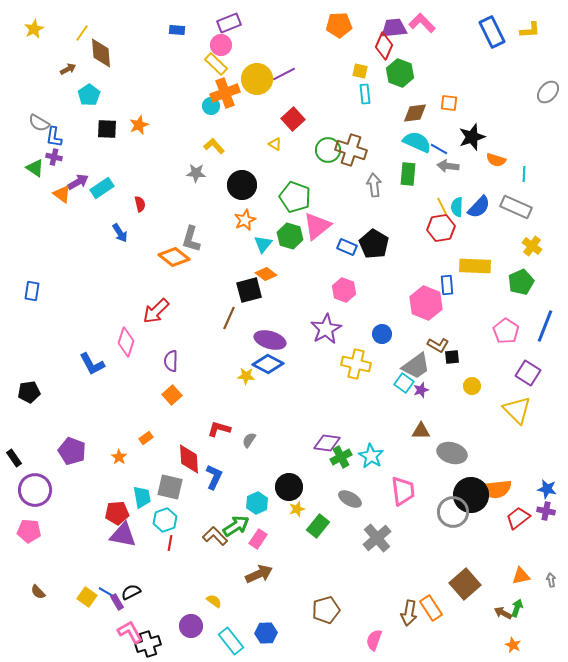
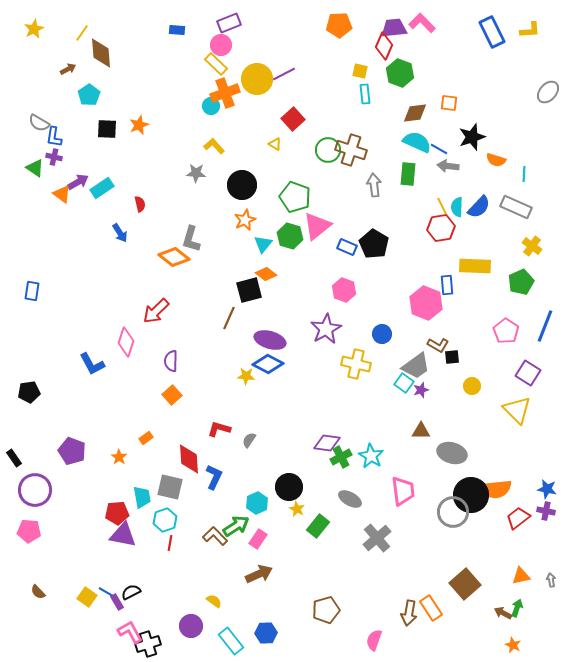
yellow star at (297, 509): rotated 28 degrees counterclockwise
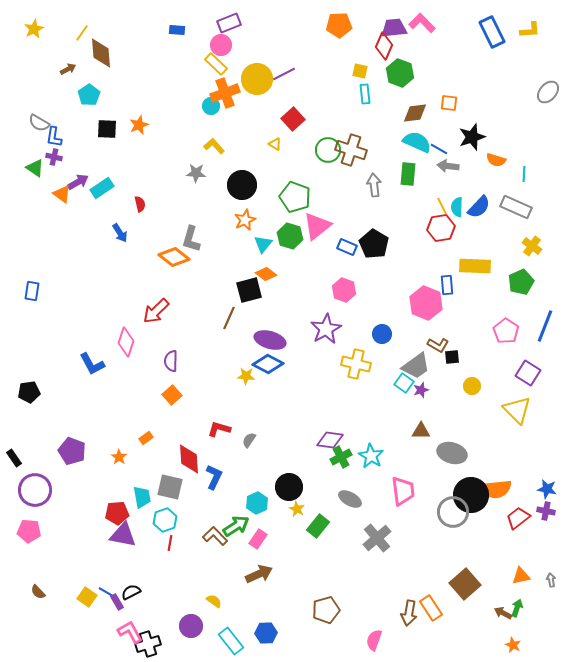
purple diamond at (327, 443): moved 3 px right, 3 px up
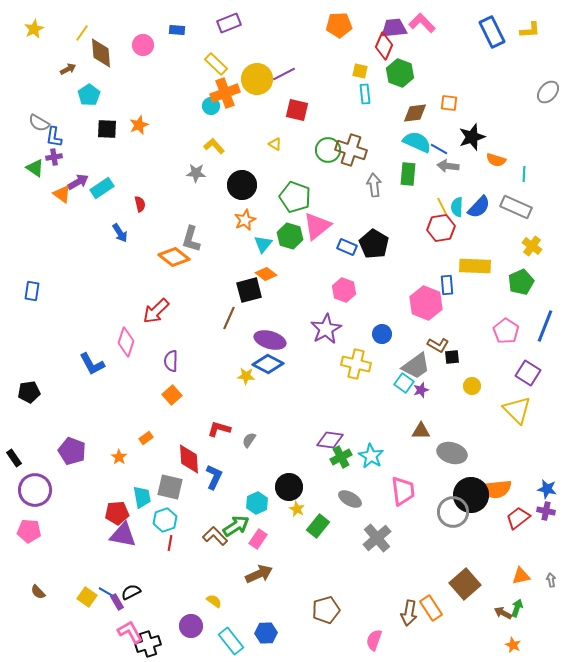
pink circle at (221, 45): moved 78 px left
red square at (293, 119): moved 4 px right, 9 px up; rotated 35 degrees counterclockwise
purple cross at (54, 157): rotated 21 degrees counterclockwise
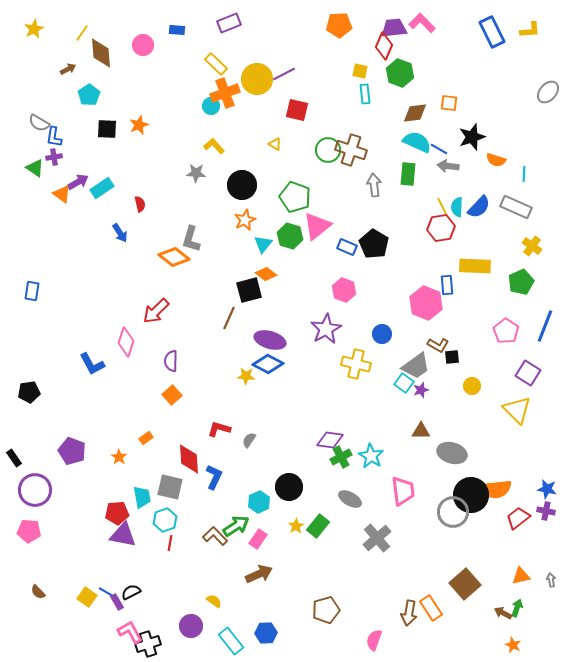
cyan hexagon at (257, 503): moved 2 px right, 1 px up
yellow star at (297, 509): moved 1 px left, 17 px down; rotated 14 degrees clockwise
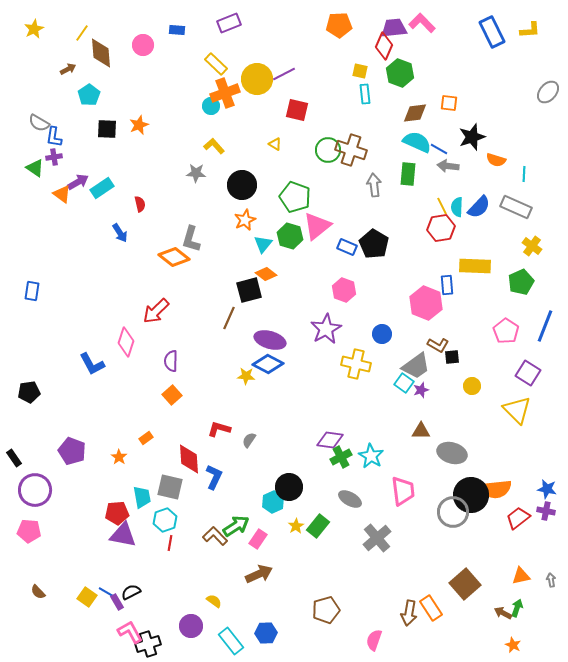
cyan hexagon at (259, 502): moved 14 px right
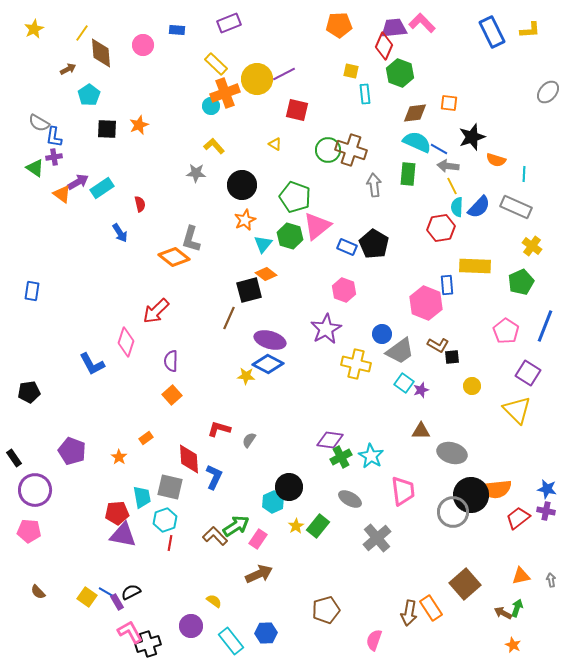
yellow square at (360, 71): moved 9 px left
yellow line at (442, 206): moved 10 px right, 20 px up
gray trapezoid at (416, 366): moved 16 px left, 15 px up
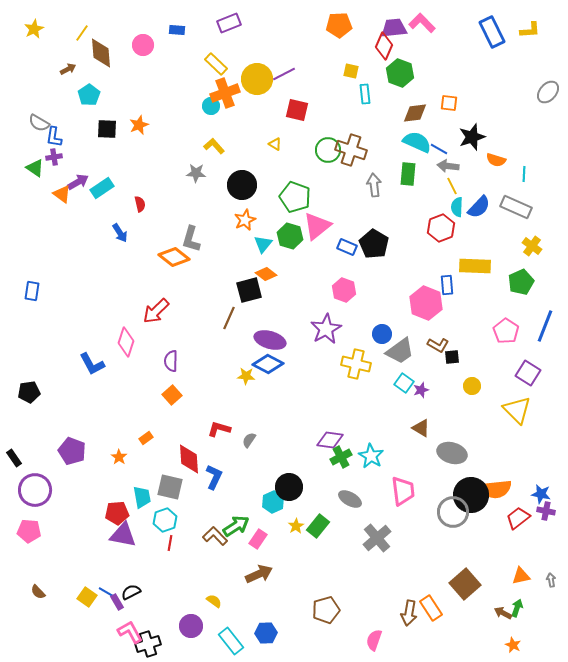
red hexagon at (441, 228): rotated 12 degrees counterclockwise
brown triangle at (421, 431): moved 3 px up; rotated 30 degrees clockwise
blue star at (547, 489): moved 6 px left, 5 px down
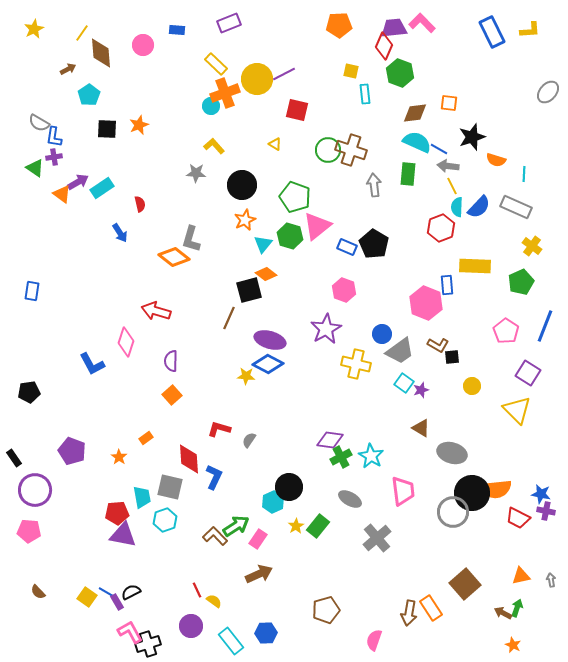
red arrow at (156, 311): rotated 60 degrees clockwise
black circle at (471, 495): moved 1 px right, 2 px up
red trapezoid at (518, 518): rotated 115 degrees counterclockwise
red line at (170, 543): moved 27 px right, 47 px down; rotated 35 degrees counterclockwise
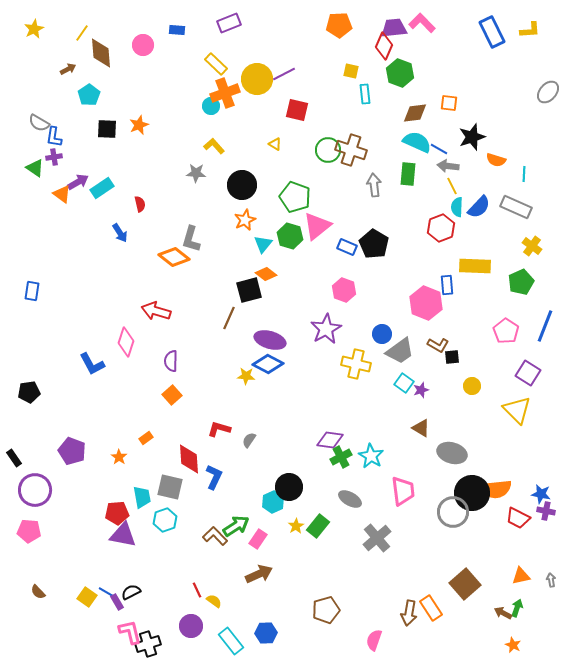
pink L-shape at (130, 632): rotated 16 degrees clockwise
